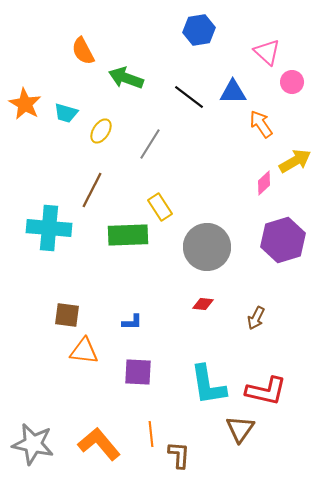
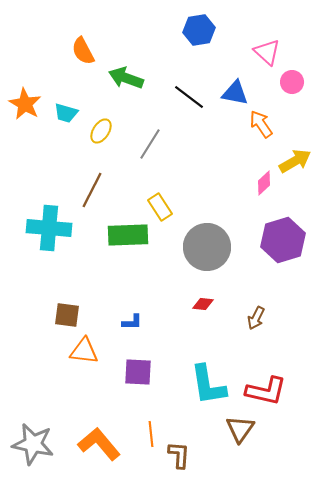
blue triangle: moved 2 px right, 1 px down; rotated 12 degrees clockwise
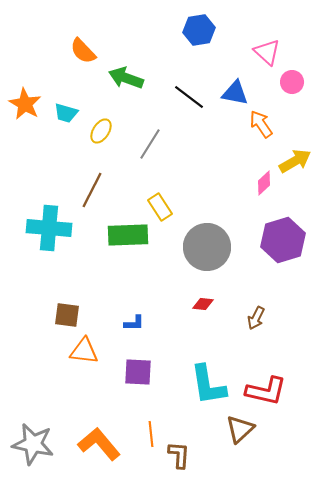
orange semicircle: rotated 16 degrees counterclockwise
blue L-shape: moved 2 px right, 1 px down
brown triangle: rotated 12 degrees clockwise
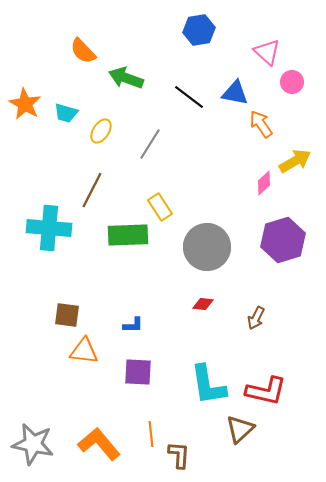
blue L-shape: moved 1 px left, 2 px down
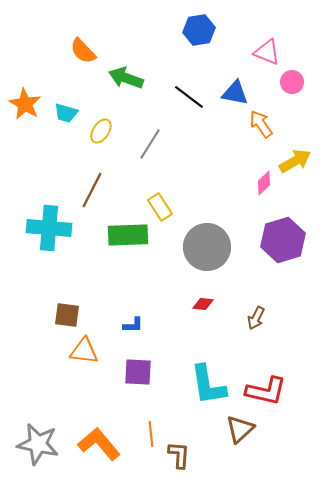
pink triangle: rotated 20 degrees counterclockwise
gray star: moved 5 px right
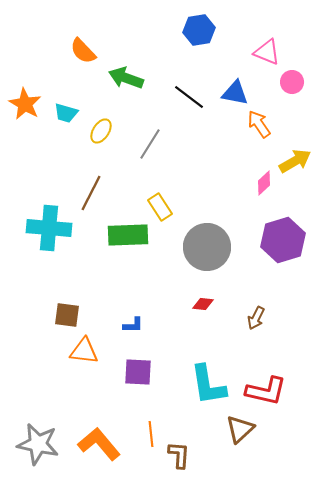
orange arrow: moved 2 px left
brown line: moved 1 px left, 3 px down
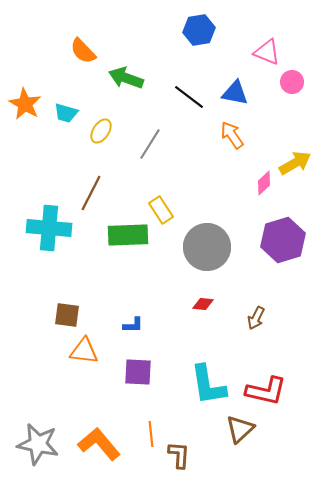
orange arrow: moved 27 px left, 11 px down
yellow arrow: moved 2 px down
yellow rectangle: moved 1 px right, 3 px down
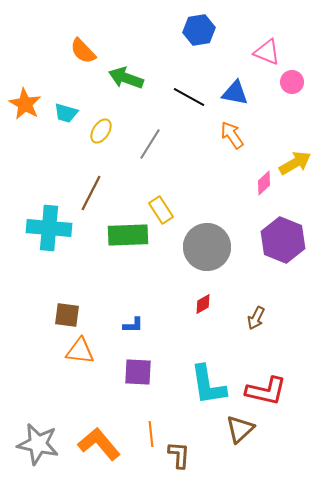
black line: rotated 8 degrees counterclockwise
purple hexagon: rotated 21 degrees counterclockwise
red diamond: rotated 35 degrees counterclockwise
orange triangle: moved 4 px left
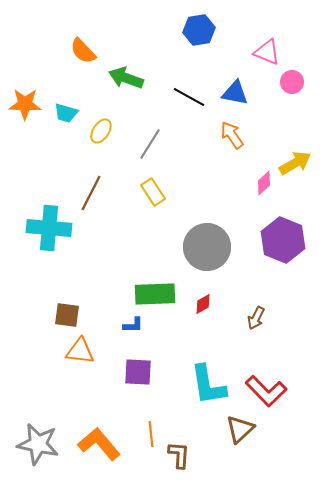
orange star: rotated 28 degrees counterclockwise
yellow rectangle: moved 8 px left, 18 px up
green rectangle: moved 27 px right, 59 px down
red L-shape: rotated 33 degrees clockwise
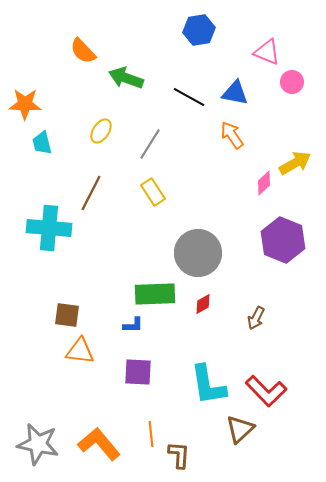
cyan trapezoid: moved 24 px left, 30 px down; rotated 60 degrees clockwise
gray circle: moved 9 px left, 6 px down
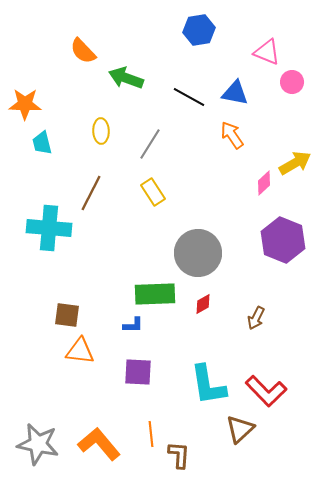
yellow ellipse: rotated 35 degrees counterclockwise
